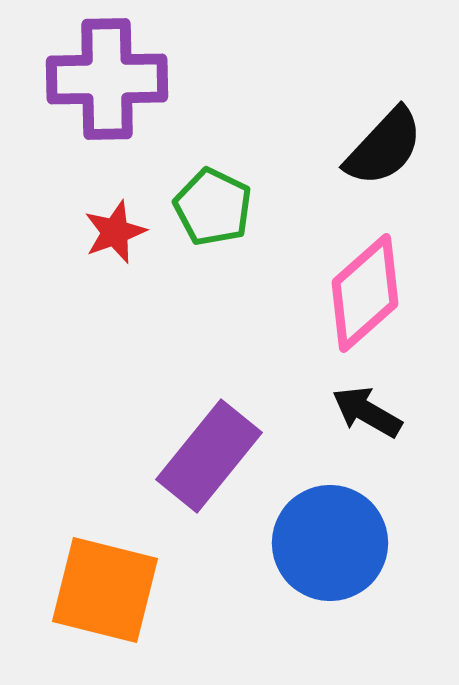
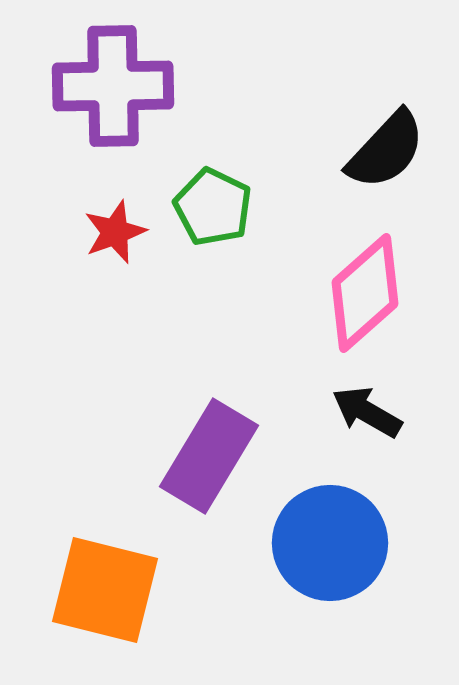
purple cross: moved 6 px right, 7 px down
black semicircle: moved 2 px right, 3 px down
purple rectangle: rotated 8 degrees counterclockwise
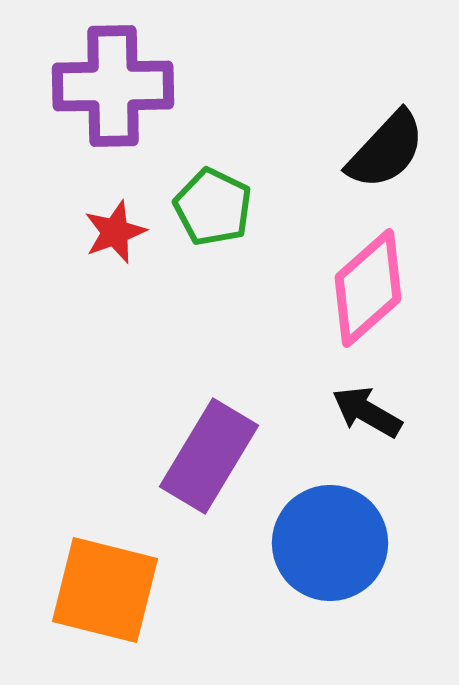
pink diamond: moved 3 px right, 5 px up
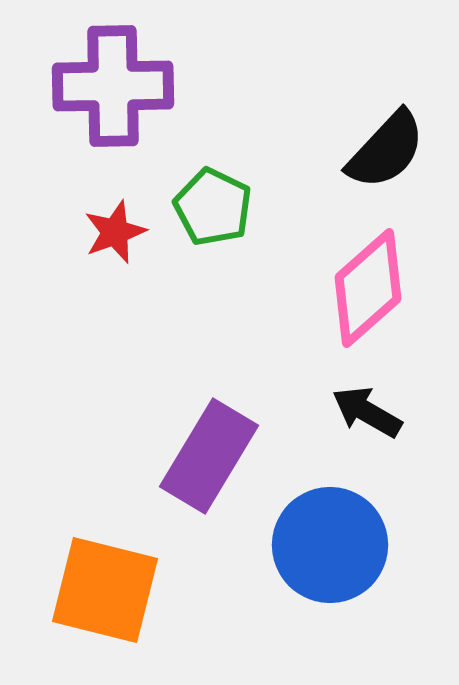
blue circle: moved 2 px down
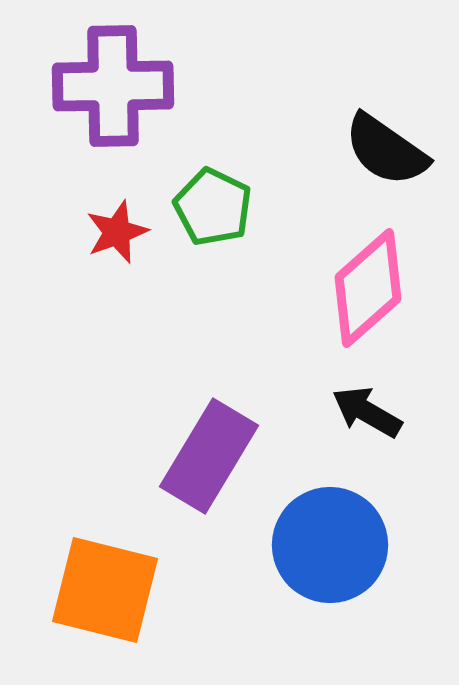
black semicircle: rotated 82 degrees clockwise
red star: moved 2 px right
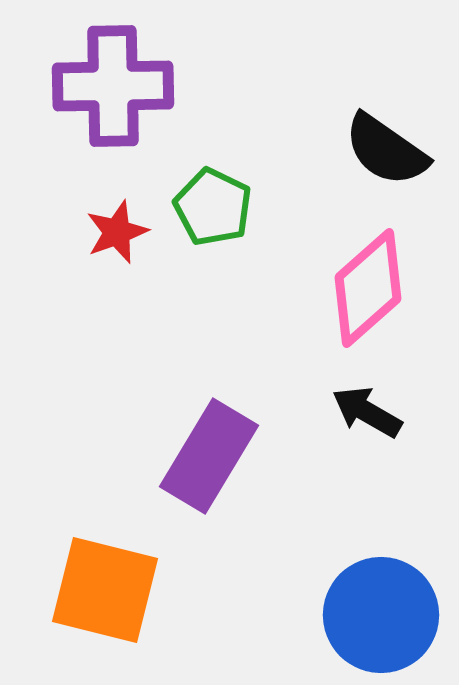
blue circle: moved 51 px right, 70 px down
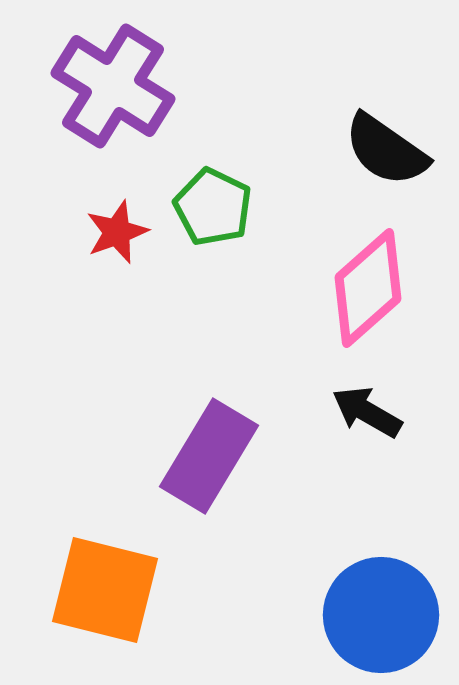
purple cross: rotated 33 degrees clockwise
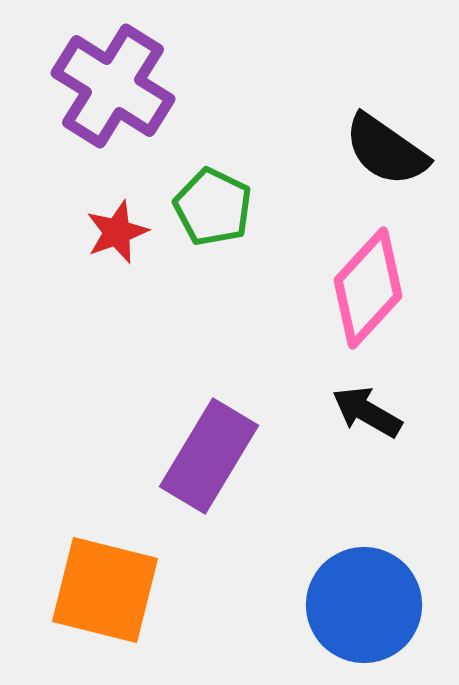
pink diamond: rotated 6 degrees counterclockwise
blue circle: moved 17 px left, 10 px up
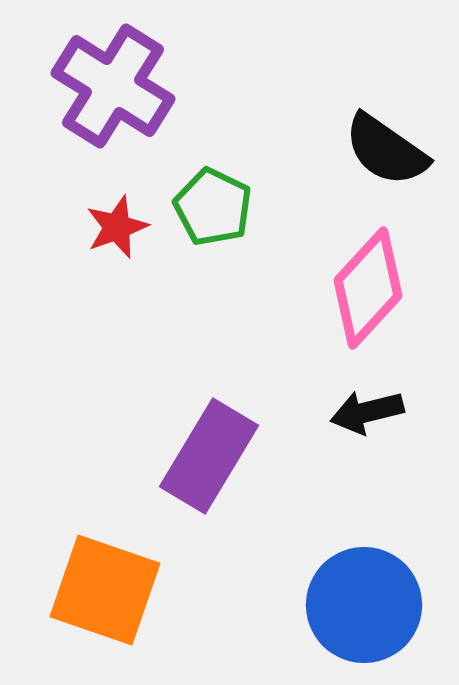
red star: moved 5 px up
black arrow: rotated 44 degrees counterclockwise
orange square: rotated 5 degrees clockwise
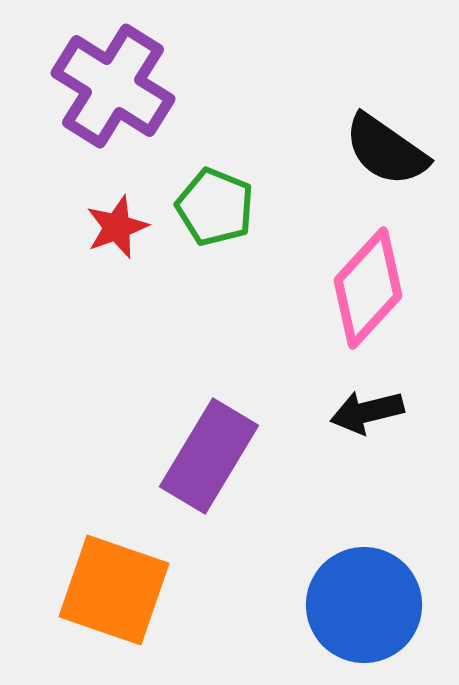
green pentagon: moved 2 px right; rotated 4 degrees counterclockwise
orange square: moved 9 px right
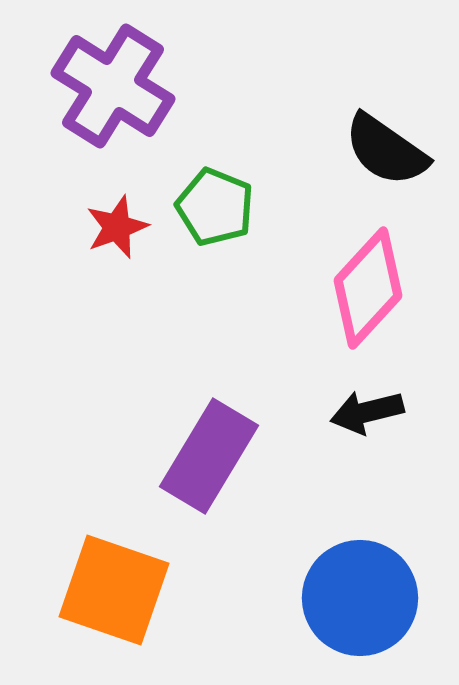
blue circle: moved 4 px left, 7 px up
